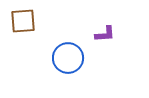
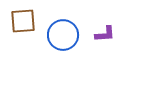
blue circle: moved 5 px left, 23 px up
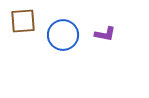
purple L-shape: rotated 15 degrees clockwise
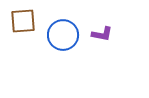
purple L-shape: moved 3 px left
